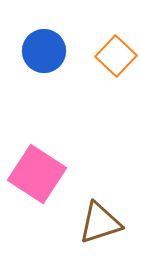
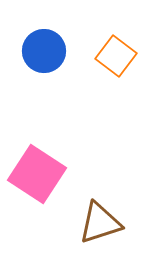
orange square: rotated 6 degrees counterclockwise
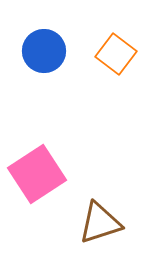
orange square: moved 2 px up
pink square: rotated 24 degrees clockwise
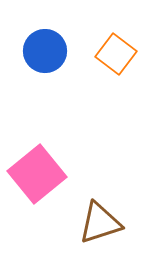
blue circle: moved 1 px right
pink square: rotated 6 degrees counterclockwise
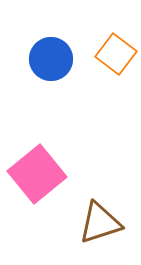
blue circle: moved 6 px right, 8 px down
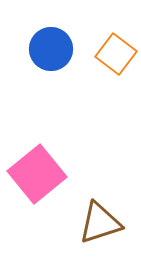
blue circle: moved 10 px up
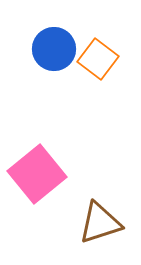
blue circle: moved 3 px right
orange square: moved 18 px left, 5 px down
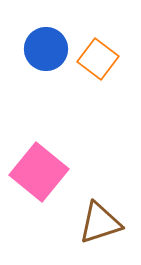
blue circle: moved 8 px left
pink square: moved 2 px right, 2 px up; rotated 12 degrees counterclockwise
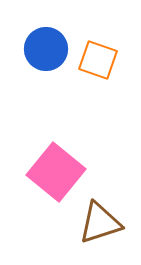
orange square: moved 1 px down; rotated 18 degrees counterclockwise
pink square: moved 17 px right
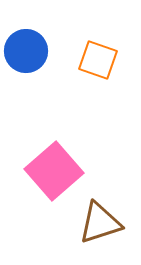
blue circle: moved 20 px left, 2 px down
pink square: moved 2 px left, 1 px up; rotated 10 degrees clockwise
